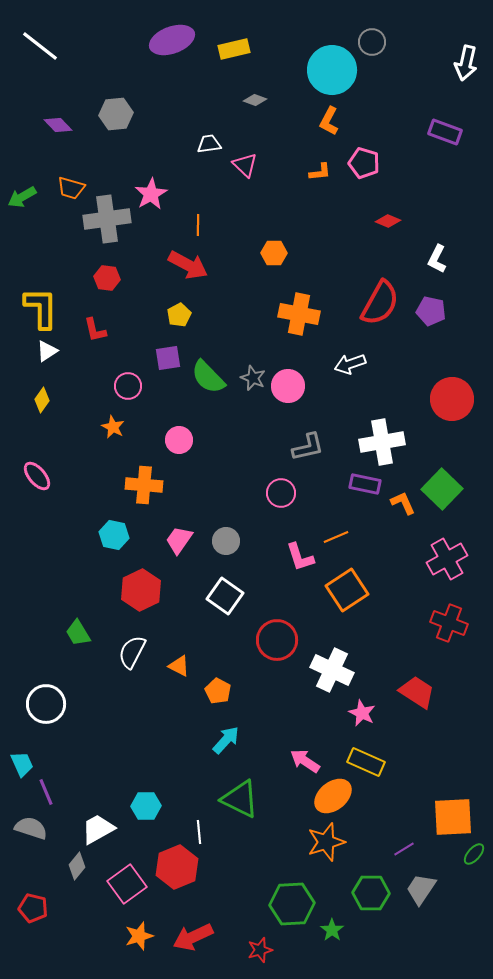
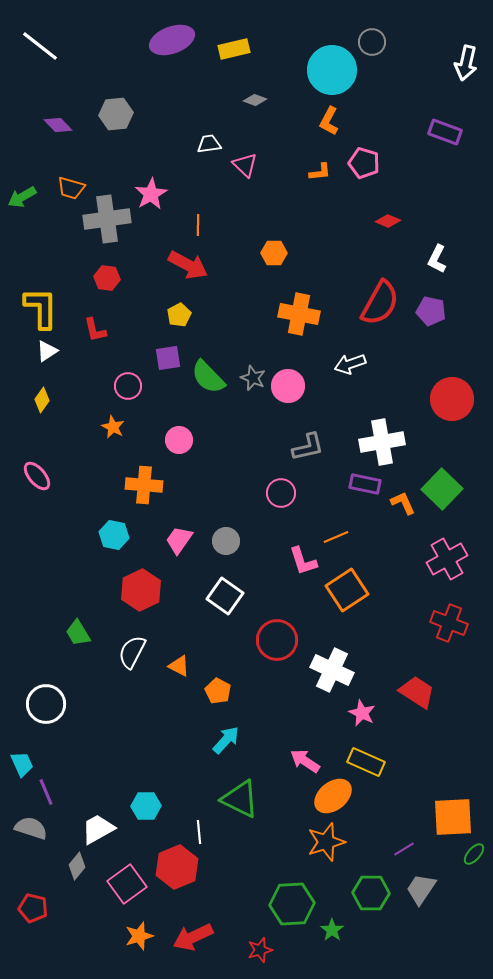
pink L-shape at (300, 557): moved 3 px right, 4 px down
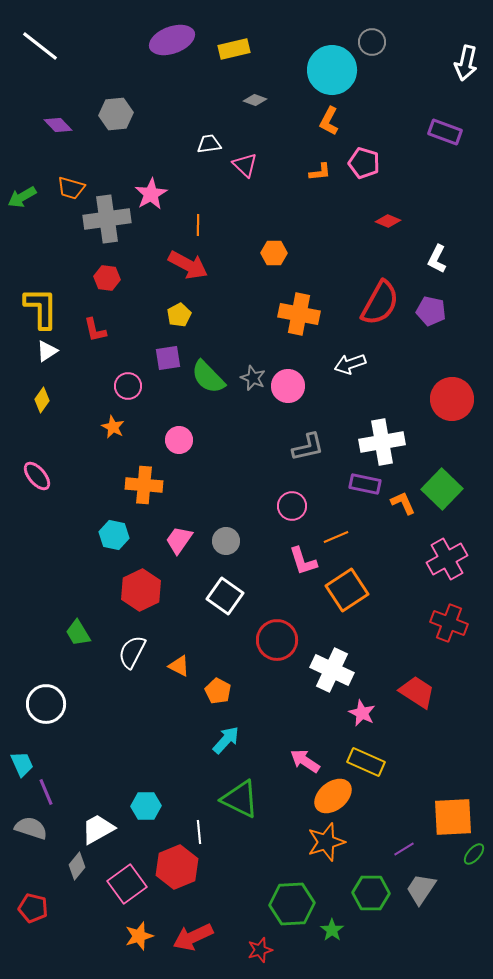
pink circle at (281, 493): moved 11 px right, 13 px down
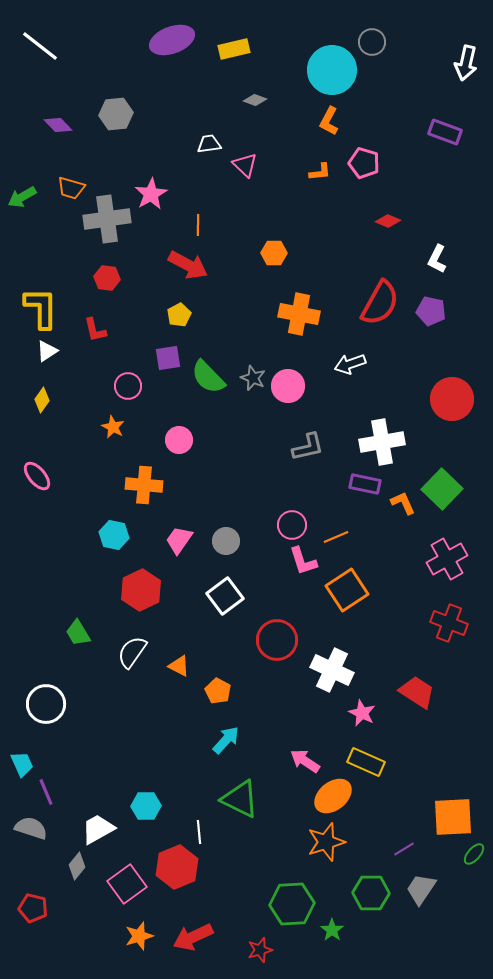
pink circle at (292, 506): moved 19 px down
white square at (225, 596): rotated 18 degrees clockwise
white semicircle at (132, 652): rotated 8 degrees clockwise
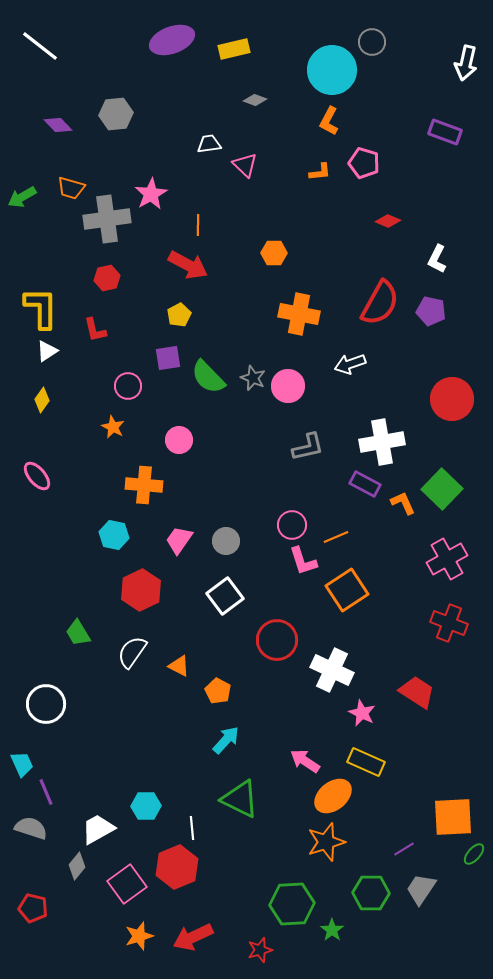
red hexagon at (107, 278): rotated 20 degrees counterclockwise
purple rectangle at (365, 484): rotated 16 degrees clockwise
white line at (199, 832): moved 7 px left, 4 px up
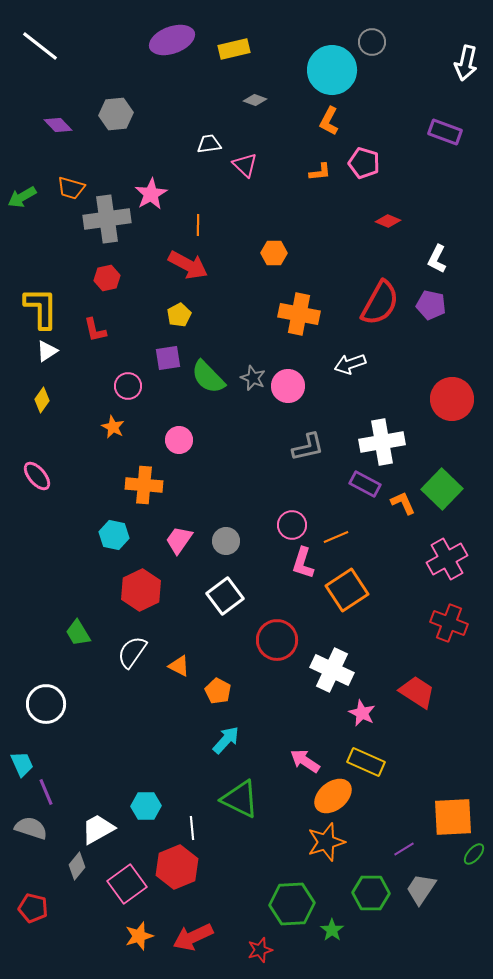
purple pentagon at (431, 311): moved 6 px up
pink L-shape at (303, 561): moved 2 px down; rotated 36 degrees clockwise
